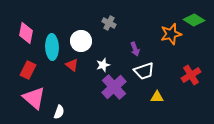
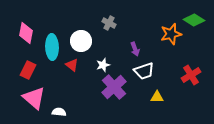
white semicircle: rotated 104 degrees counterclockwise
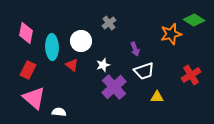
gray cross: rotated 24 degrees clockwise
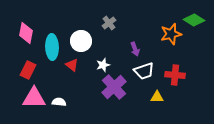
red cross: moved 16 px left; rotated 36 degrees clockwise
pink triangle: rotated 40 degrees counterclockwise
white semicircle: moved 10 px up
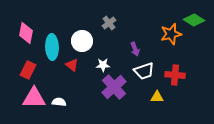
white circle: moved 1 px right
white star: rotated 16 degrees clockwise
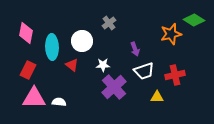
red cross: rotated 18 degrees counterclockwise
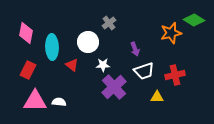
orange star: moved 1 px up
white circle: moved 6 px right, 1 px down
pink triangle: moved 1 px right, 3 px down
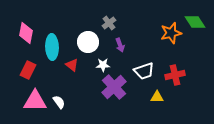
green diamond: moved 1 px right, 2 px down; rotated 25 degrees clockwise
purple arrow: moved 15 px left, 4 px up
white semicircle: rotated 48 degrees clockwise
